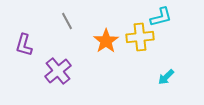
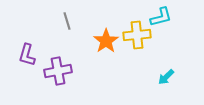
gray line: rotated 12 degrees clockwise
yellow cross: moved 3 px left, 2 px up
purple L-shape: moved 3 px right, 10 px down
purple cross: rotated 28 degrees clockwise
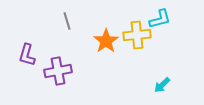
cyan L-shape: moved 1 px left, 2 px down
cyan arrow: moved 4 px left, 8 px down
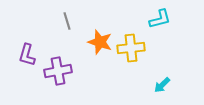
yellow cross: moved 6 px left, 13 px down
orange star: moved 6 px left, 1 px down; rotated 20 degrees counterclockwise
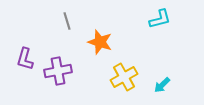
yellow cross: moved 7 px left, 29 px down; rotated 24 degrees counterclockwise
purple L-shape: moved 2 px left, 4 px down
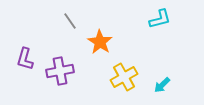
gray line: moved 3 px right; rotated 18 degrees counterclockwise
orange star: rotated 15 degrees clockwise
purple cross: moved 2 px right
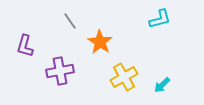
purple L-shape: moved 13 px up
